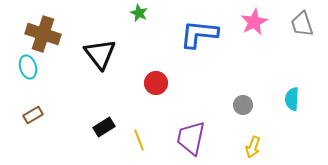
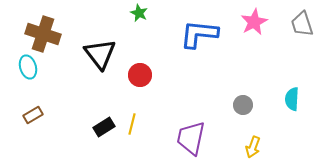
red circle: moved 16 px left, 8 px up
yellow line: moved 7 px left, 16 px up; rotated 35 degrees clockwise
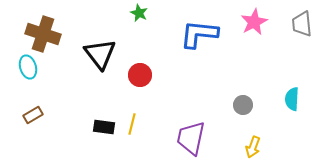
gray trapezoid: rotated 12 degrees clockwise
black rectangle: rotated 40 degrees clockwise
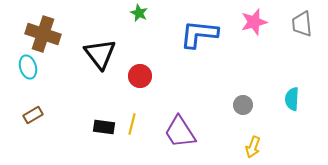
pink star: rotated 12 degrees clockwise
red circle: moved 1 px down
purple trapezoid: moved 11 px left, 6 px up; rotated 45 degrees counterclockwise
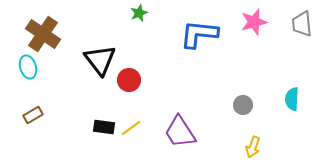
green star: rotated 24 degrees clockwise
brown cross: rotated 16 degrees clockwise
black triangle: moved 6 px down
red circle: moved 11 px left, 4 px down
yellow line: moved 1 px left, 4 px down; rotated 40 degrees clockwise
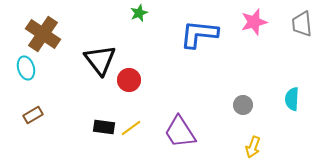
cyan ellipse: moved 2 px left, 1 px down
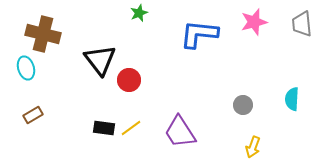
brown cross: rotated 20 degrees counterclockwise
black rectangle: moved 1 px down
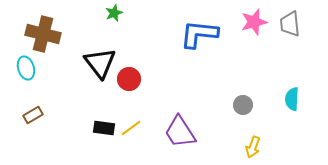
green star: moved 25 px left
gray trapezoid: moved 12 px left
black triangle: moved 3 px down
red circle: moved 1 px up
